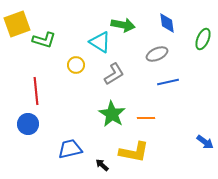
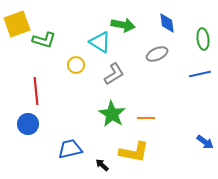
green ellipse: rotated 30 degrees counterclockwise
blue line: moved 32 px right, 8 px up
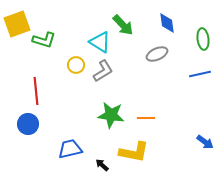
green arrow: rotated 35 degrees clockwise
gray L-shape: moved 11 px left, 3 px up
green star: moved 1 px left, 1 px down; rotated 24 degrees counterclockwise
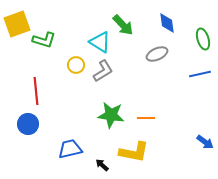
green ellipse: rotated 10 degrees counterclockwise
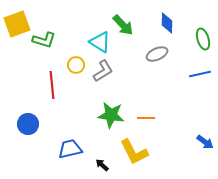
blue diamond: rotated 10 degrees clockwise
red line: moved 16 px right, 6 px up
yellow L-shape: rotated 52 degrees clockwise
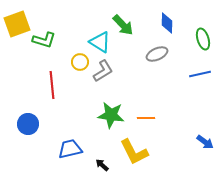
yellow circle: moved 4 px right, 3 px up
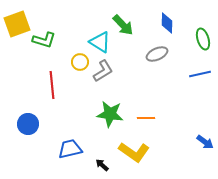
green star: moved 1 px left, 1 px up
yellow L-shape: rotated 28 degrees counterclockwise
